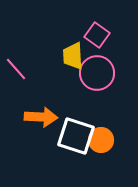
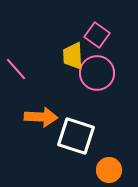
orange circle: moved 8 px right, 30 px down
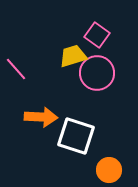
yellow trapezoid: rotated 76 degrees clockwise
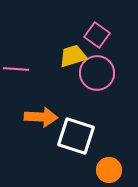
pink line: rotated 45 degrees counterclockwise
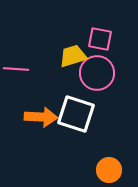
pink square: moved 3 px right, 4 px down; rotated 25 degrees counterclockwise
white square: moved 22 px up
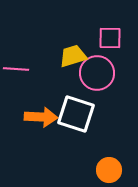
pink square: moved 10 px right, 1 px up; rotated 10 degrees counterclockwise
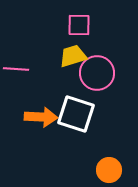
pink square: moved 31 px left, 13 px up
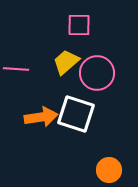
yellow trapezoid: moved 7 px left, 6 px down; rotated 24 degrees counterclockwise
orange arrow: rotated 12 degrees counterclockwise
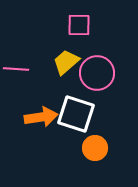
orange circle: moved 14 px left, 22 px up
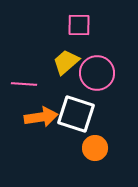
pink line: moved 8 px right, 15 px down
